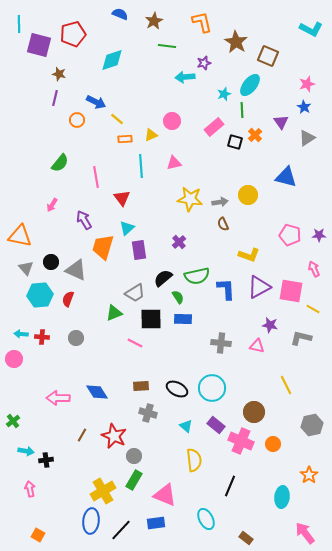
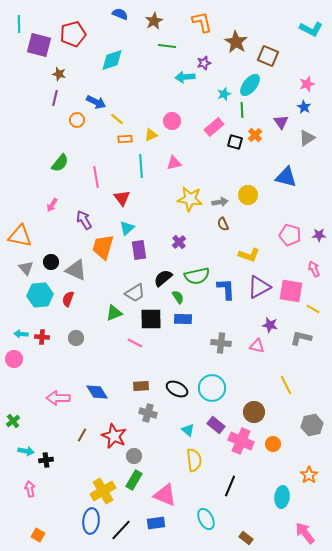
cyan triangle at (186, 426): moved 2 px right, 4 px down
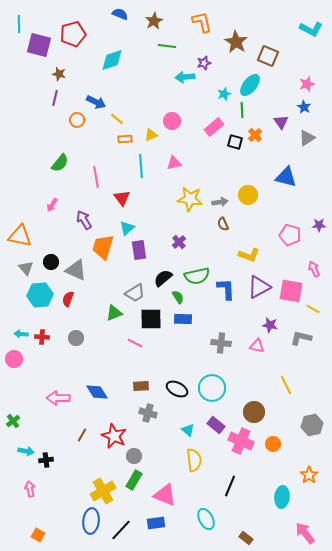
purple star at (319, 235): moved 10 px up
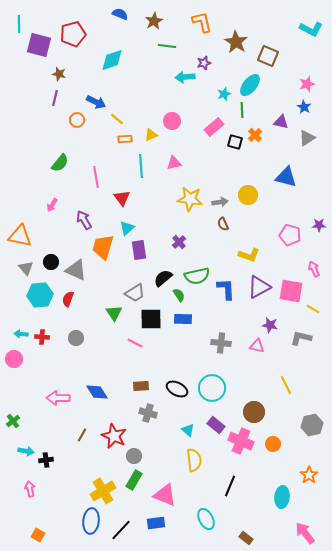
purple triangle at (281, 122): rotated 42 degrees counterclockwise
green semicircle at (178, 297): moved 1 px right, 2 px up
green triangle at (114, 313): rotated 42 degrees counterclockwise
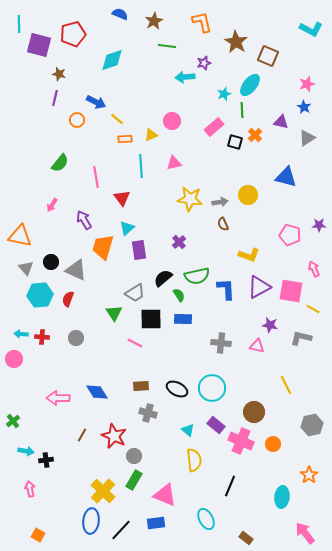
yellow cross at (103, 491): rotated 15 degrees counterclockwise
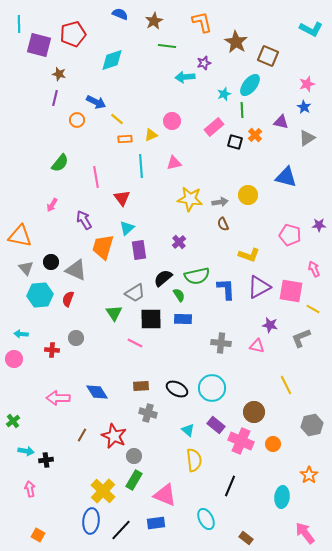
red cross at (42, 337): moved 10 px right, 13 px down
gray L-shape at (301, 338): rotated 35 degrees counterclockwise
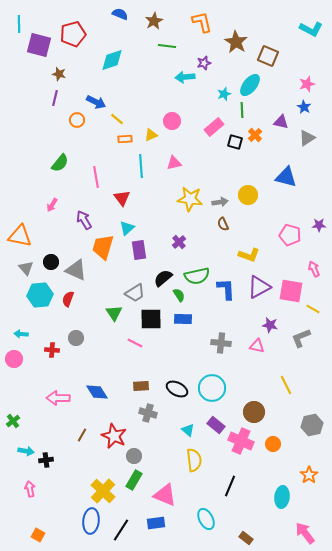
black line at (121, 530): rotated 10 degrees counterclockwise
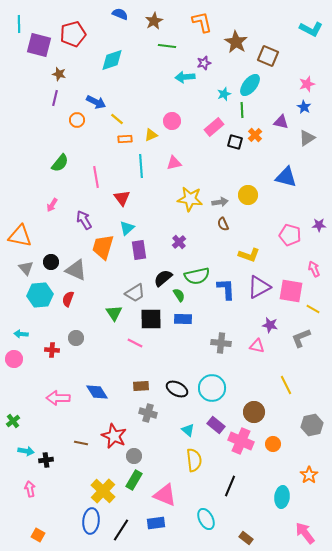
brown line at (82, 435): moved 1 px left, 8 px down; rotated 72 degrees clockwise
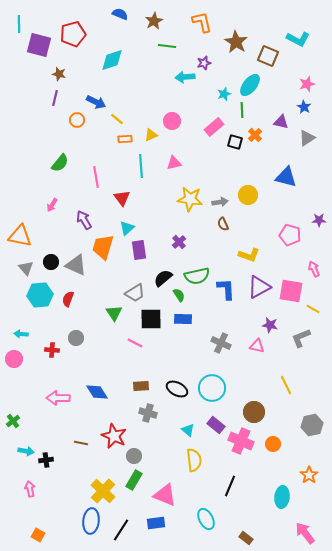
cyan L-shape at (311, 29): moved 13 px left, 10 px down
purple star at (319, 225): moved 5 px up
gray triangle at (76, 270): moved 5 px up
gray cross at (221, 343): rotated 18 degrees clockwise
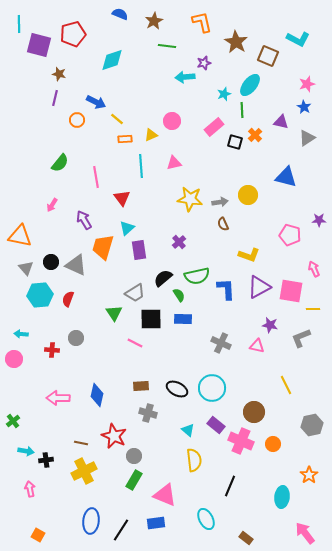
yellow line at (313, 309): rotated 32 degrees counterclockwise
blue diamond at (97, 392): moved 3 px down; rotated 45 degrees clockwise
yellow cross at (103, 491): moved 19 px left, 20 px up; rotated 20 degrees clockwise
